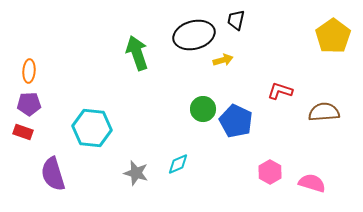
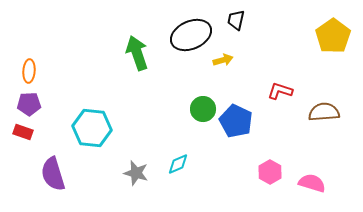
black ellipse: moved 3 px left; rotated 9 degrees counterclockwise
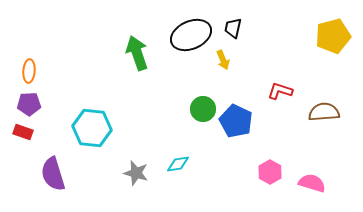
black trapezoid: moved 3 px left, 8 px down
yellow pentagon: rotated 20 degrees clockwise
yellow arrow: rotated 84 degrees clockwise
cyan diamond: rotated 15 degrees clockwise
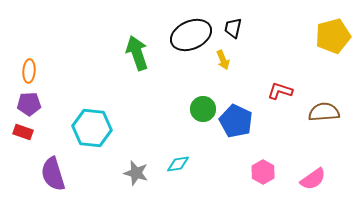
pink hexagon: moved 7 px left
pink semicircle: moved 1 px right, 4 px up; rotated 128 degrees clockwise
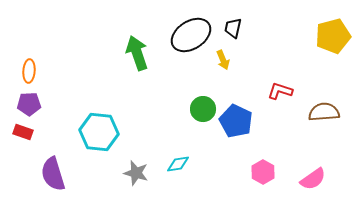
black ellipse: rotated 9 degrees counterclockwise
cyan hexagon: moved 7 px right, 4 px down
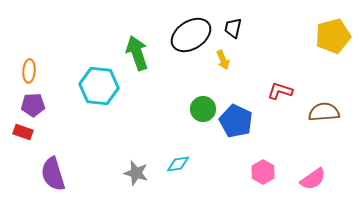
purple pentagon: moved 4 px right, 1 px down
cyan hexagon: moved 46 px up
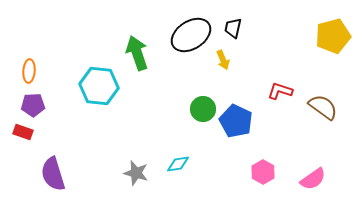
brown semicircle: moved 1 px left, 5 px up; rotated 40 degrees clockwise
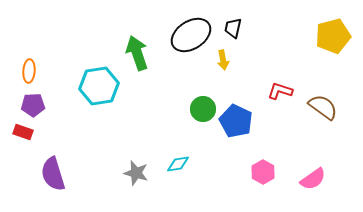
yellow arrow: rotated 12 degrees clockwise
cyan hexagon: rotated 15 degrees counterclockwise
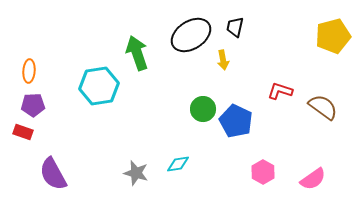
black trapezoid: moved 2 px right, 1 px up
purple semicircle: rotated 12 degrees counterclockwise
